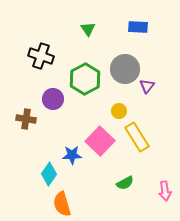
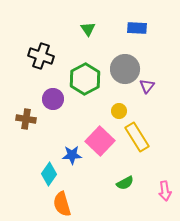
blue rectangle: moved 1 px left, 1 px down
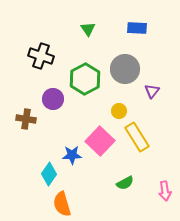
purple triangle: moved 5 px right, 5 px down
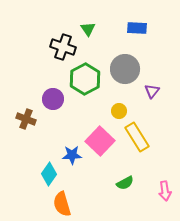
black cross: moved 22 px right, 9 px up
brown cross: rotated 12 degrees clockwise
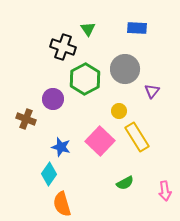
blue star: moved 11 px left, 8 px up; rotated 18 degrees clockwise
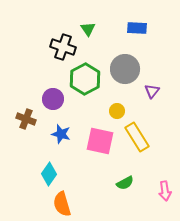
yellow circle: moved 2 px left
pink square: rotated 32 degrees counterclockwise
blue star: moved 13 px up
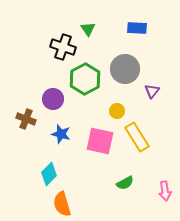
cyan diamond: rotated 10 degrees clockwise
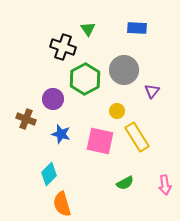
gray circle: moved 1 px left, 1 px down
pink arrow: moved 6 px up
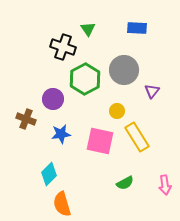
blue star: rotated 24 degrees counterclockwise
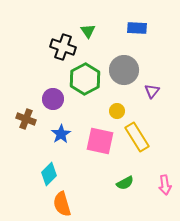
green triangle: moved 2 px down
blue star: rotated 24 degrees counterclockwise
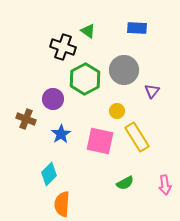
green triangle: rotated 21 degrees counterclockwise
orange semicircle: rotated 20 degrees clockwise
